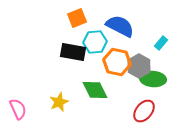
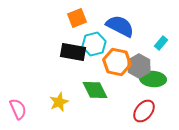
cyan hexagon: moved 1 px left, 2 px down; rotated 10 degrees counterclockwise
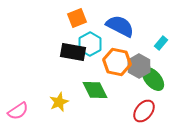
cyan hexagon: moved 4 px left; rotated 15 degrees counterclockwise
green ellipse: rotated 45 degrees clockwise
pink semicircle: moved 2 px down; rotated 80 degrees clockwise
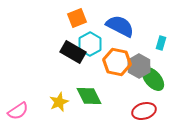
cyan rectangle: rotated 24 degrees counterclockwise
black rectangle: rotated 20 degrees clockwise
green diamond: moved 6 px left, 6 px down
red ellipse: rotated 35 degrees clockwise
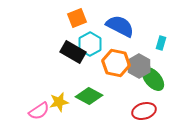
orange hexagon: moved 1 px left, 1 px down
green diamond: rotated 36 degrees counterclockwise
yellow star: rotated 12 degrees clockwise
pink semicircle: moved 21 px right
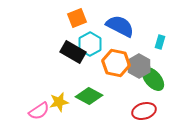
cyan rectangle: moved 1 px left, 1 px up
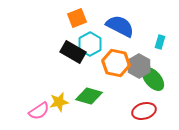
green diamond: rotated 12 degrees counterclockwise
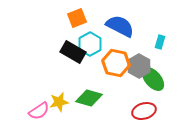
green diamond: moved 2 px down
